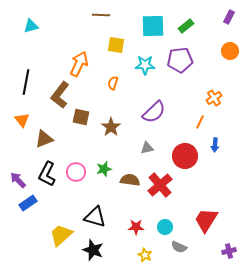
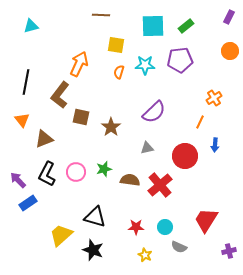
orange semicircle: moved 6 px right, 11 px up
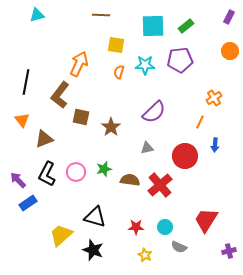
cyan triangle: moved 6 px right, 11 px up
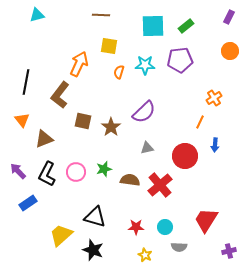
yellow square: moved 7 px left, 1 px down
purple semicircle: moved 10 px left
brown square: moved 2 px right, 4 px down
purple arrow: moved 9 px up
gray semicircle: rotated 21 degrees counterclockwise
